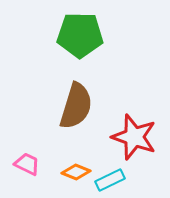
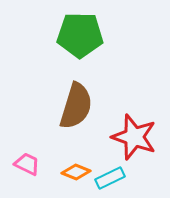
cyan rectangle: moved 2 px up
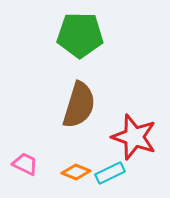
brown semicircle: moved 3 px right, 1 px up
pink trapezoid: moved 2 px left
cyan rectangle: moved 5 px up
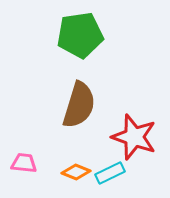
green pentagon: rotated 9 degrees counterclockwise
pink trapezoid: moved 1 px left, 1 px up; rotated 20 degrees counterclockwise
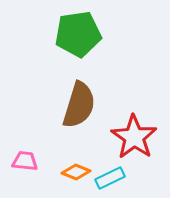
green pentagon: moved 2 px left, 1 px up
red star: rotated 15 degrees clockwise
pink trapezoid: moved 1 px right, 2 px up
cyan rectangle: moved 5 px down
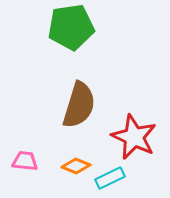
green pentagon: moved 7 px left, 7 px up
red star: rotated 9 degrees counterclockwise
orange diamond: moved 6 px up
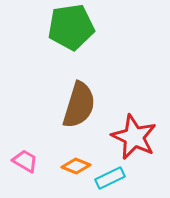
pink trapezoid: rotated 24 degrees clockwise
